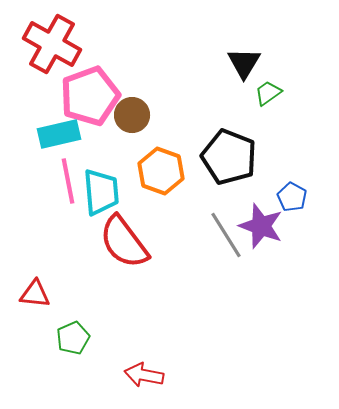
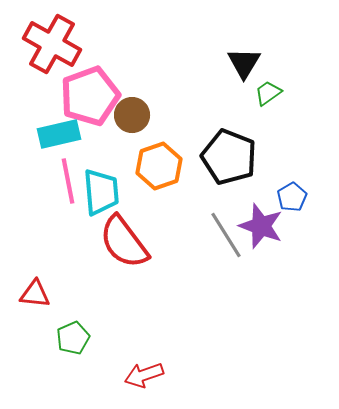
orange hexagon: moved 2 px left, 5 px up; rotated 21 degrees clockwise
blue pentagon: rotated 12 degrees clockwise
red arrow: rotated 30 degrees counterclockwise
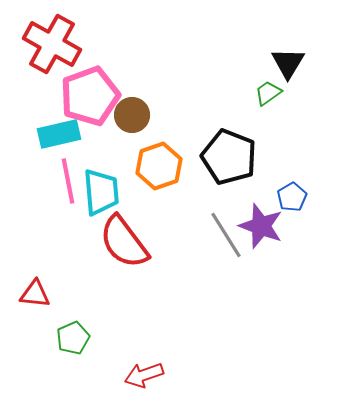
black triangle: moved 44 px right
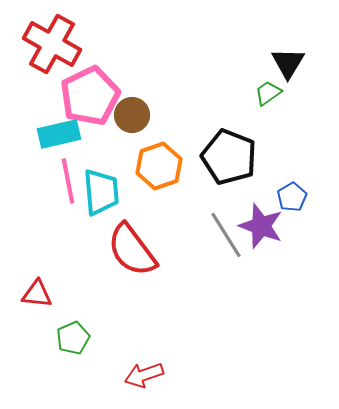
pink pentagon: rotated 6 degrees counterclockwise
red semicircle: moved 8 px right, 8 px down
red triangle: moved 2 px right
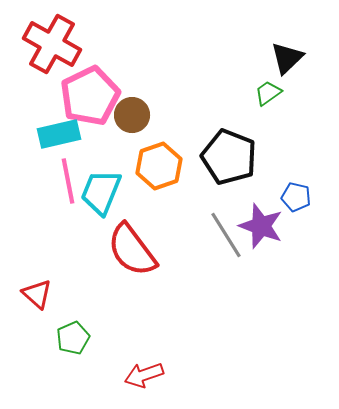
black triangle: moved 1 px left, 5 px up; rotated 15 degrees clockwise
cyan trapezoid: rotated 153 degrees counterclockwise
blue pentagon: moved 4 px right; rotated 28 degrees counterclockwise
red triangle: rotated 36 degrees clockwise
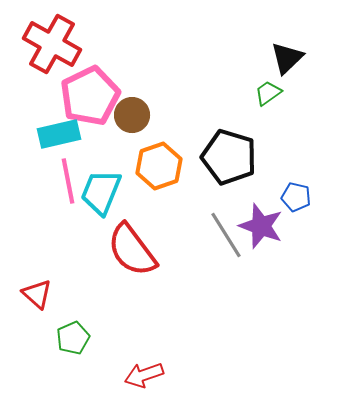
black pentagon: rotated 4 degrees counterclockwise
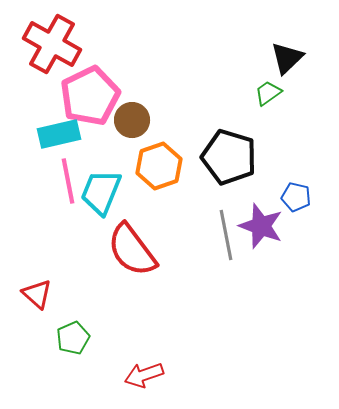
brown circle: moved 5 px down
gray line: rotated 21 degrees clockwise
